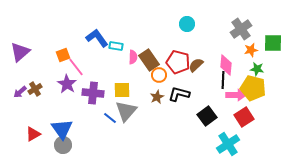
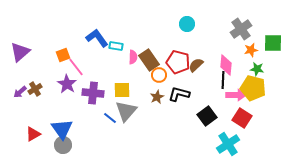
red square: moved 2 px left, 1 px down; rotated 24 degrees counterclockwise
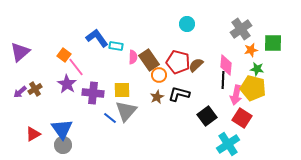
orange square: moved 1 px right; rotated 32 degrees counterclockwise
pink arrow: rotated 102 degrees clockwise
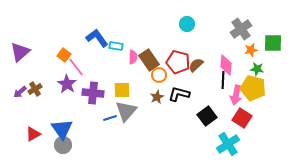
blue line: rotated 56 degrees counterclockwise
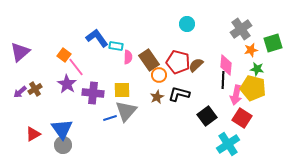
green square: rotated 18 degrees counterclockwise
pink semicircle: moved 5 px left
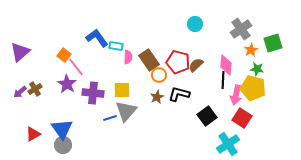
cyan circle: moved 8 px right
orange star: rotated 16 degrees counterclockwise
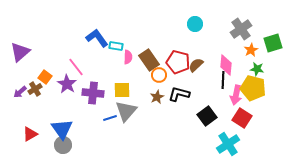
orange square: moved 19 px left, 22 px down
red triangle: moved 3 px left
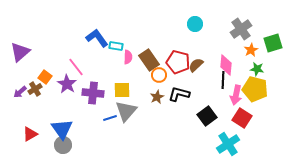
yellow pentagon: moved 2 px right, 1 px down
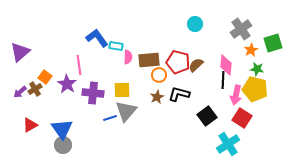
brown rectangle: rotated 60 degrees counterclockwise
pink line: moved 3 px right, 2 px up; rotated 30 degrees clockwise
red triangle: moved 9 px up
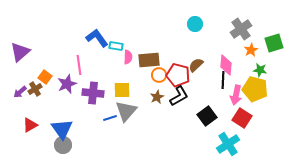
green square: moved 1 px right
red pentagon: moved 13 px down
green star: moved 3 px right, 1 px down
purple star: rotated 18 degrees clockwise
black L-shape: moved 2 px down; rotated 135 degrees clockwise
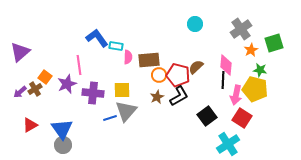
brown semicircle: moved 2 px down
